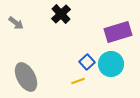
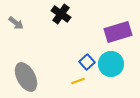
black cross: rotated 12 degrees counterclockwise
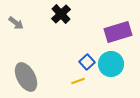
black cross: rotated 12 degrees clockwise
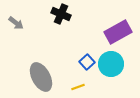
black cross: rotated 24 degrees counterclockwise
purple rectangle: rotated 12 degrees counterclockwise
gray ellipse: moved 15 px right
yellow line: moved 6 px down
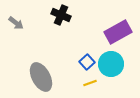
black cross: moved 1 px down
yellow line: moved 12 px right, 4 px up
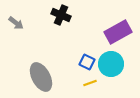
blue square: rotated 21 degrees counterclockwise
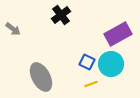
black cross: rotated 30 degrees clockwise
gray arrow: moved 3 px left, 6 px down
purple rectangle: moved 2 px down
yellow line: moved 1 px right, 1 px down
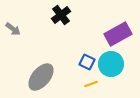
gray ellipse: rotated 68 degrees clockwise
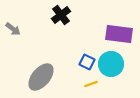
purple rectangle: moved 1 px right; rotated 36 degrees clockwise
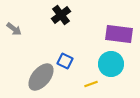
gray arrow: moved 1 px right
blue square: moved 22 px left, 1 px up
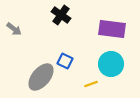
black cross: rotated 18 degrees counterclockwise
purple rectangle: moved 7 px left, 5 px up
